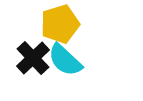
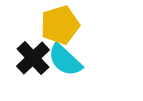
yellow pentagon: moved 1 px down
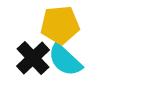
yellow pentagon: rotated 12 degrees clockwise
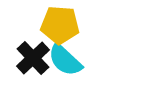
yellow pentagon: rotated 9 degrees clockwise
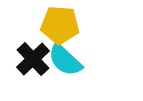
black cross: moved 1 px down
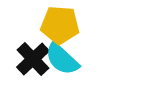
cyan semicircle: moved 3 px left, 1 px up
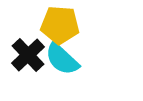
black cross: moved 5 px left, 4 px up
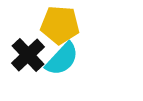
cyan semicircle: rotated 90 degrees counterclockwise
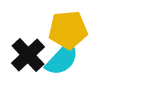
yellow pentagon: moved 8 px right, 5 px down; rotated 9 degrees counterclockwise
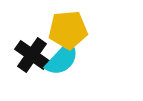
black cross: moved 4 px right; rotated 12 degrees counterclockwise
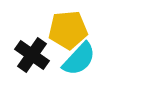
cyan semicircle: moved 17 px right
